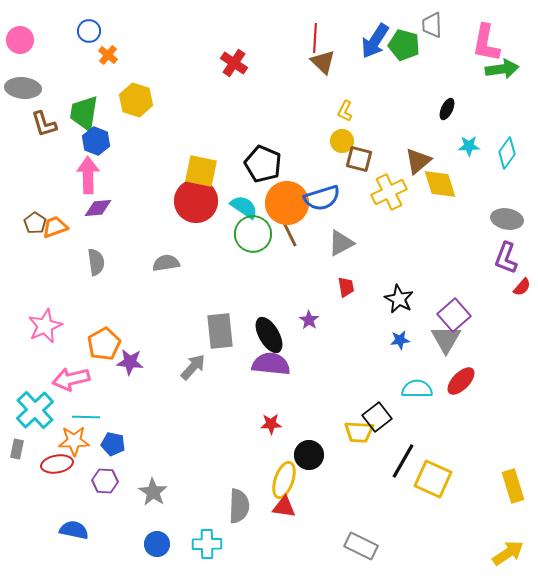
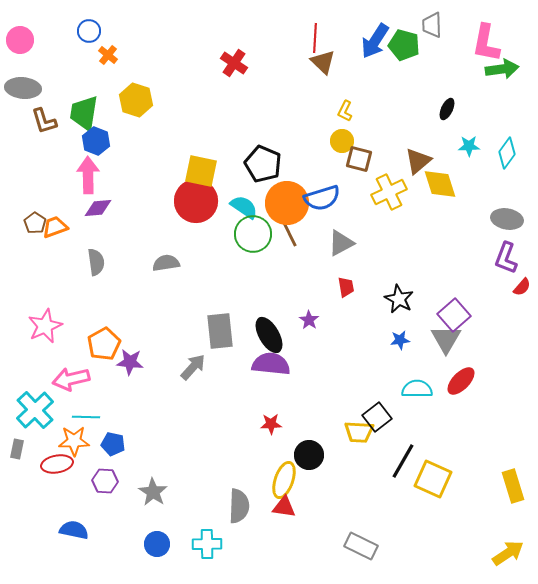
brown L-shape at (44, 124): moved 3 px up
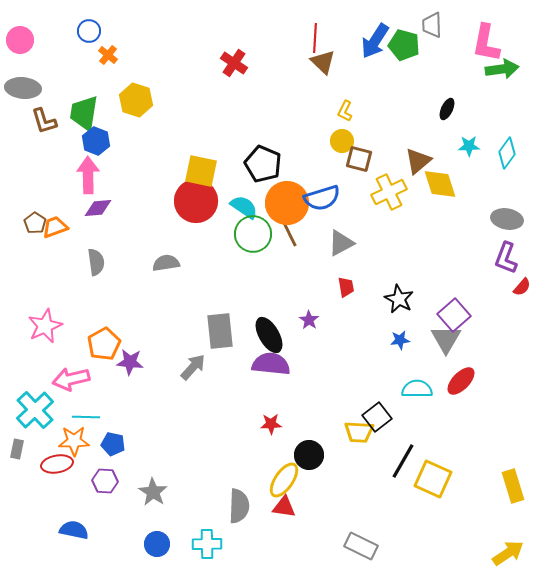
yellow ellipse at (284, 480): rotated 15 degrees clockwise
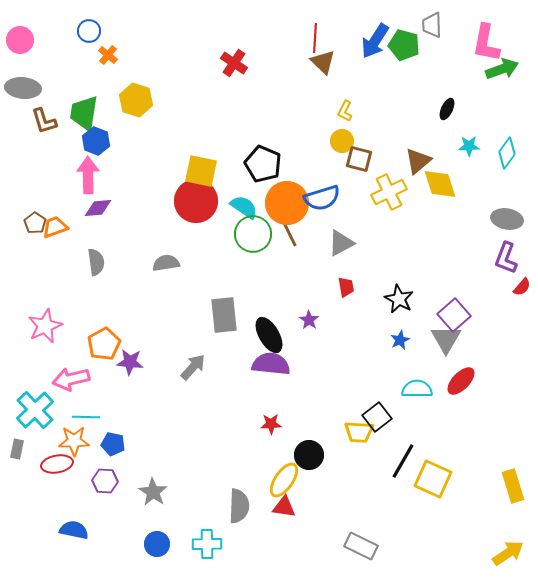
green arrow at (502, 69): rotated 12 degrees counterclockwise
gray rectangle at (220, 331): moved 4 px right, 16 px up
blue star at (400, 340): rotated 18 degrees counterclockwise
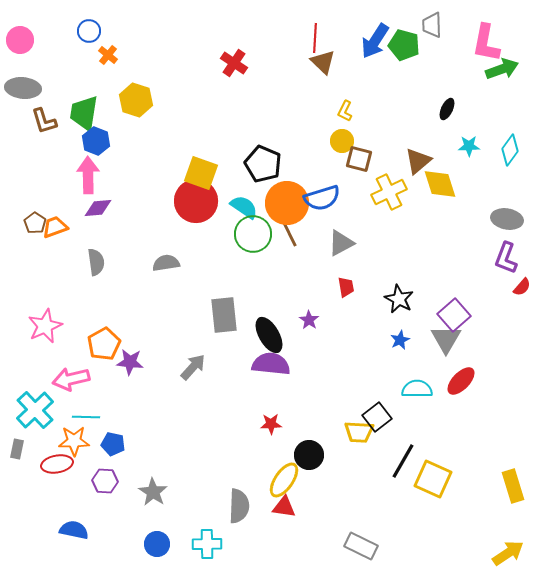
cyan diamond at (507, 153): moved 3 px right, 3 px up
yellow square at (201, 171): moved 2 px down; rotated 8 degrees clockwise
